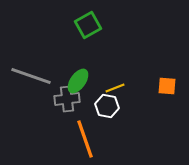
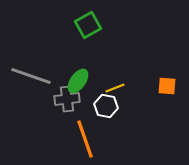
white hexagon: moved 1 px left
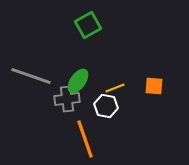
orange square: moved 13 px left
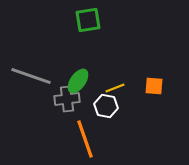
green square: moved 5 px up; rotated 20 degrees clockwise
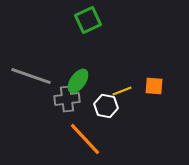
green square: rotated 16 degrees counterclockwise
yellow line: moved 7 px right, 3 px down
orange line: rotated 24 degrees counterclockwise
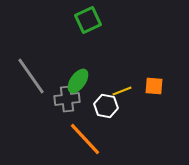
gray line: rotated 36 degrees clockwise
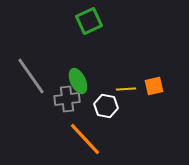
green square: moved 1 px right, 1 px down
green ellipse: rotated 60 degrees counterclockwise
orange square: rotated 18 degrees counterclockwise
yellow line: moved 4 px right, 2 px up; rotated 18 degrees clockwise
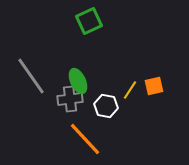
yellow line: moved 4 px right, 1 px down; rotated 54 degrees counterclockwise
gray cross: moved 3 px right
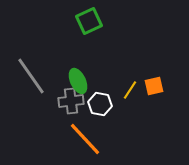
gray cross: moved 1 px right, 2 px down
white hexagon: moved 6 px left, 2 px up
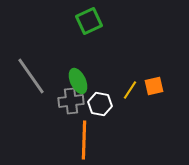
orange line: moved 1 px left, 1 px down; rotated 45 degrees clockwise
